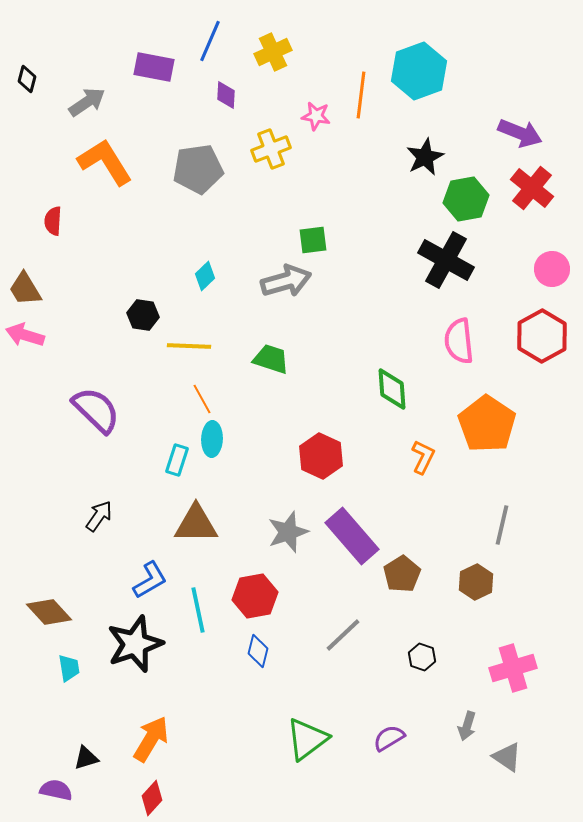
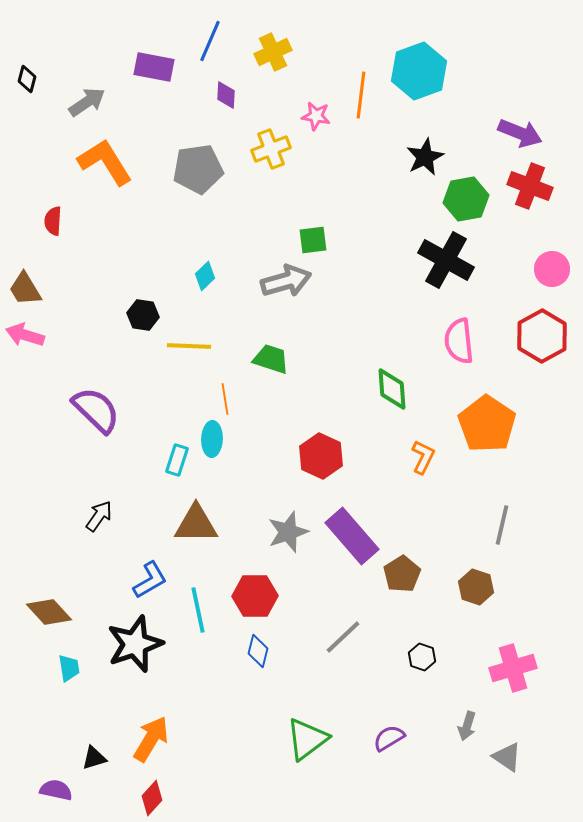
red cross at (532, 188): moved 2 px left, 2 px up; rotated 18 degrees counterclockwise
orange line at (202, 399): moved 23 px right; rotated 20 degrees clockwise
brown hexagon at (476, 582): moved 5 px down; rotated 16 degrees counterclockwise
red hexagon at (255, 596): rotated 9 degrees clockwise
gray line at (343, 635): moved 2 px down
black triangle at (86, 758): moved 8 px right
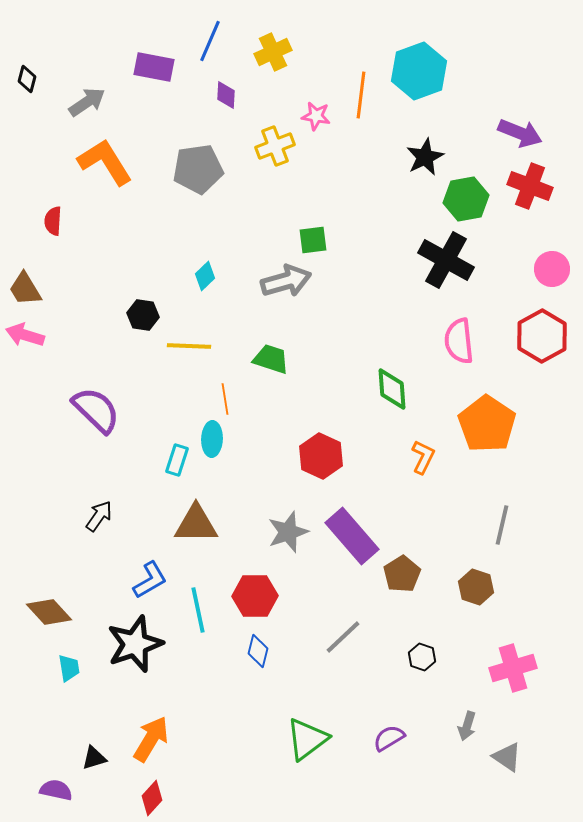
yellow cross at (271, 149): moved 4 px right, 3 px up
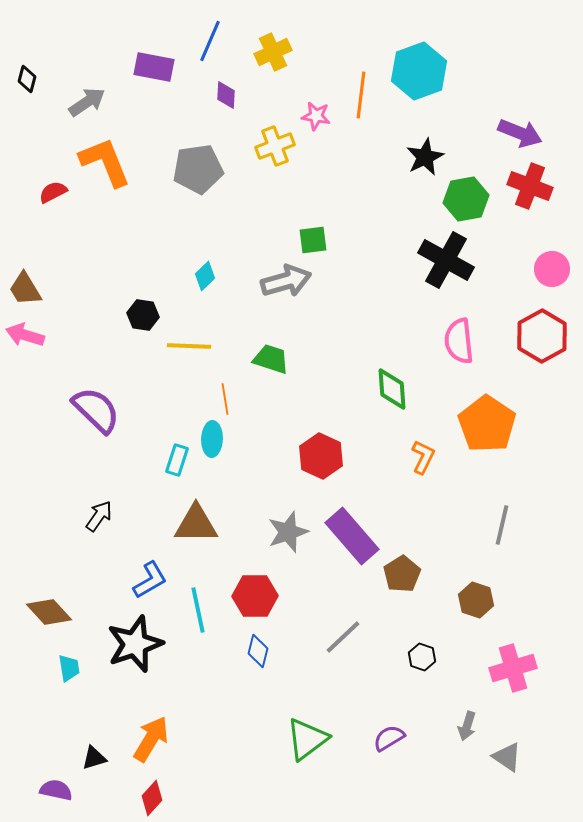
orange L-shape at (105, 162): rotated 10 degrees clockwise
red semicircle at (53, 221): moved 29 px up; rotated 60 degrees clockwise
brown hexagon at (476, 587): moved 13 px down
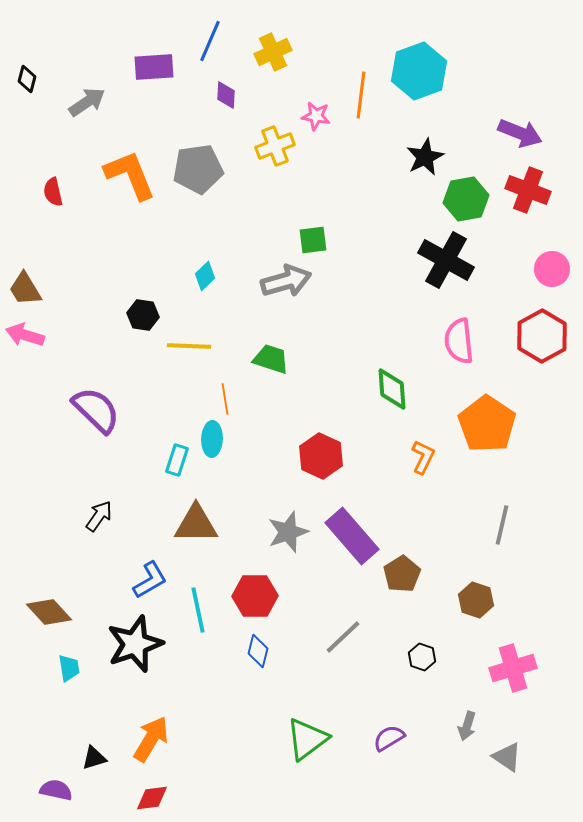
purple rectangle at (154, 67): rotated 15 degrees counterclockwise
orange L-shape at (105, 162): moved 25 px right, 13 px down
red cross at (530, 186): moved 2 px left, 4 px down
red semicircle at (53, 192): rotated 76 degrees counterclockwise
red diamond at (152, 798): rotated 40 degrees clockwise
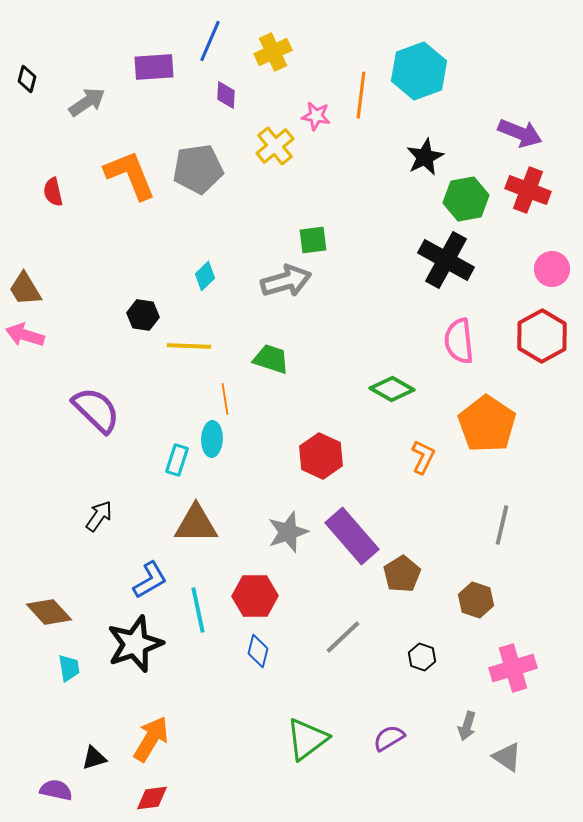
yellow cross at (275, 146): rotated 18 degrees counterclockwise
green diamond at (392, 389): rotated 57 degrees counterclockwise
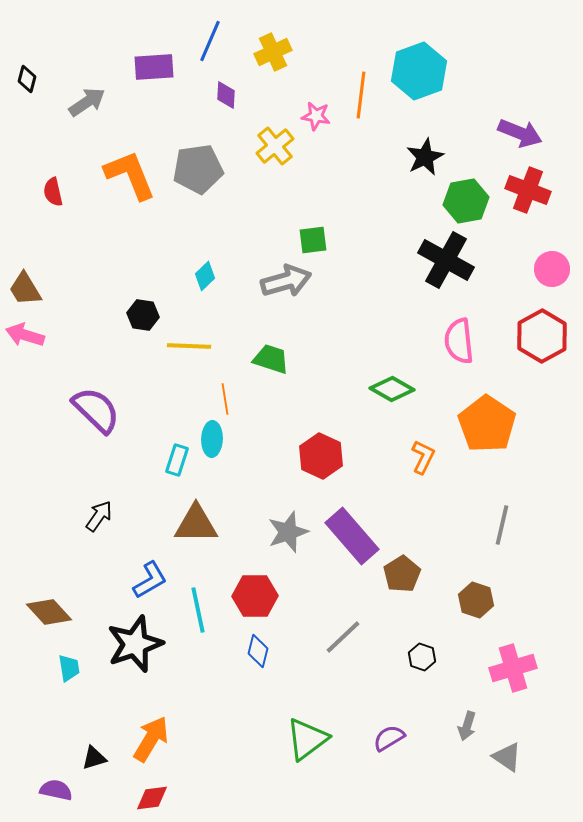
green hexagon at (466, 199): moved 2 px down
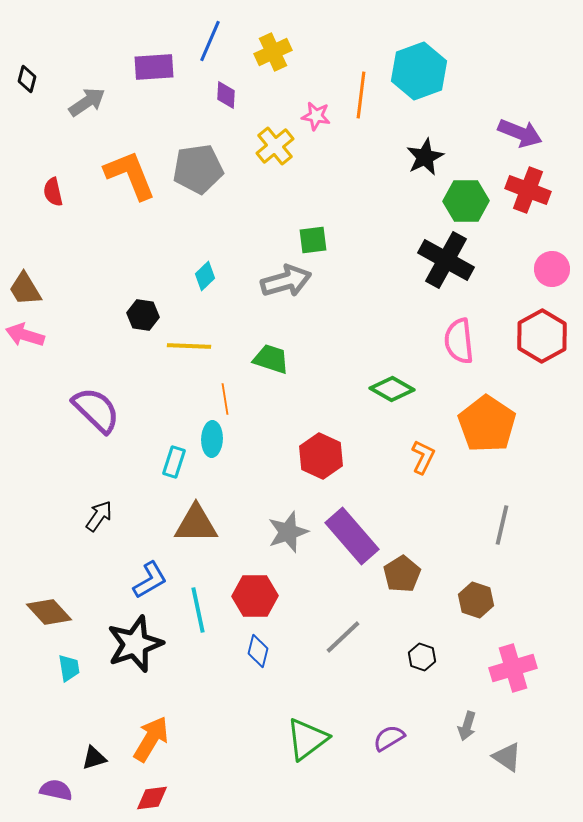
green hexagon at (466, 201): rotated 9 degrees clockwise
cyan rectangle at (177, 460): moved 3 px left, 2 px down
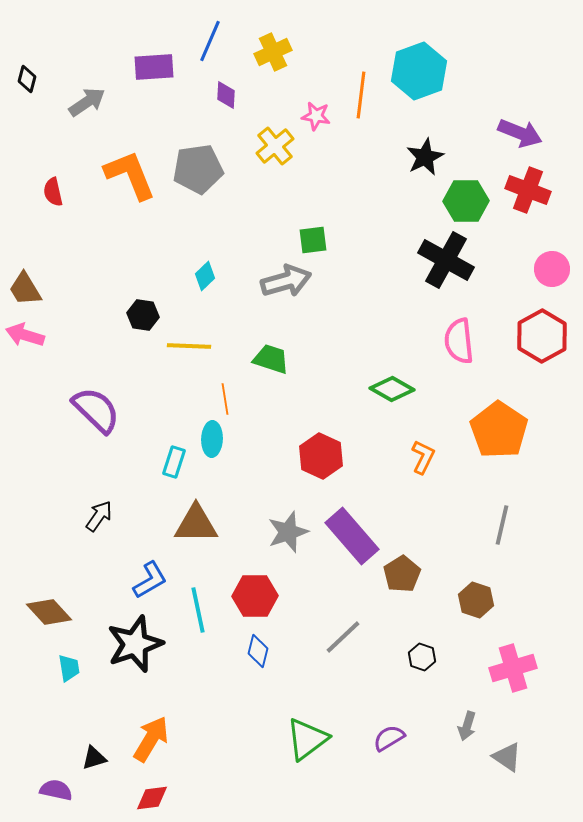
orange pentagon at (487, 424): moved 12 px right, 6 px down
